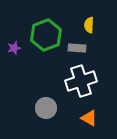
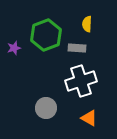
yellow semicircle: moved 2 px left, 1 px up
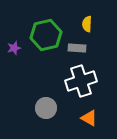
green hexagon: rotated 8 degrees clockwise
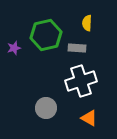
yellow semicircle: moved 1 px up
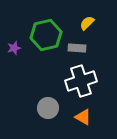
yellow semicircle: rotated 42 degrees clockwise
gray circle: moved 2 px right
orange triangle: moved 6 px left, 1 px up
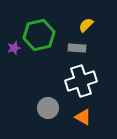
yellow semicircle: moved 1 px left, 2 px down
green hexagon: moved 7 px left
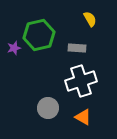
yellow semicircle: moved 4 px right, 6 px up; rotated 105 degrees clockwise
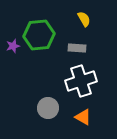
yellow semicircle: moved 6 px left
green hexagon: rotated 8 degrees clockwise
purple star: moved 1 px left, 2 px up
